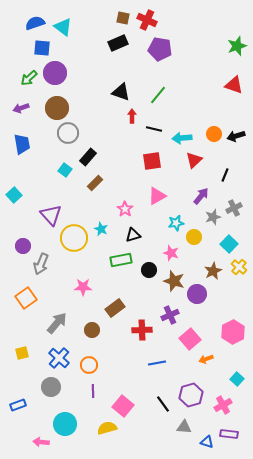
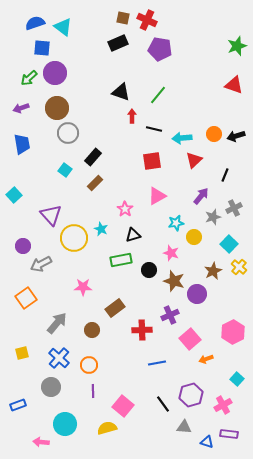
black rectangle at (88, 157): moved 5 px right
gray arrow at (41, 264): rotated 40 degrees clockwise
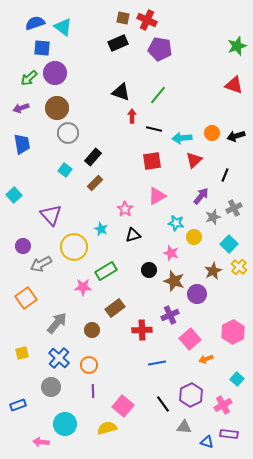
orange circle at (214, 134): moved 2 px left, 1 px up
cyan star at (176, 223): rotated 21 degrees clockwise
yellow circle at (74, 238): moved 9 px down
green rectangle at (121, 260): moved 15 px left, 11 px down; rotated 20 degrees counterclockwise
purple hexagon at (191, 395): rotated 10 degrees counterclockwise
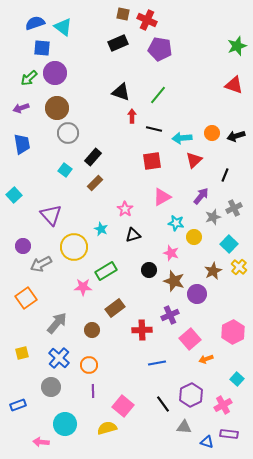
brown square at (123, 18): moved 4 px up
pink triangle at (157, 196): moved 5 px right, 1 px down
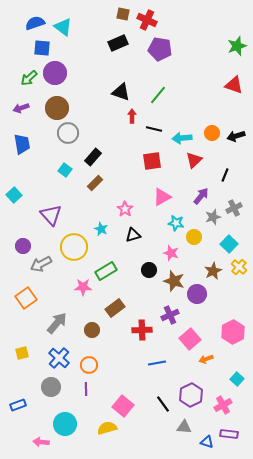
purple line at (93, 391): moved 7 px left, 2 px up
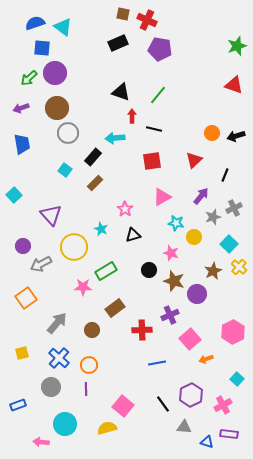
cyan arrow at (182, 138): moved 67 px left
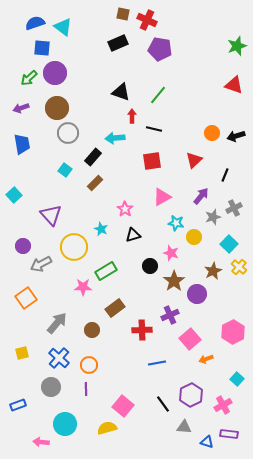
black circle at (149, 270): moved 1 px right, 4 px up
brown star at (174, 281): rotated 20 degrees clockwise
